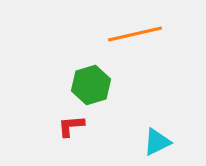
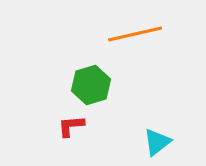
cyan triangle: rotated 12 degrees counterclockwise
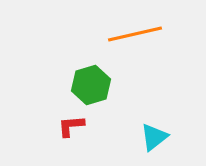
cyan triangle: moved 3 px left, 5 px up
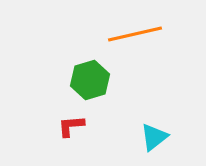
green hexagon: moved 1 px left, 5 px up
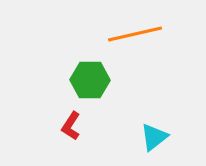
green hexagon: rotated 18 degrees clockwise
red L-shape: rotated 52 degrees counterclockwise
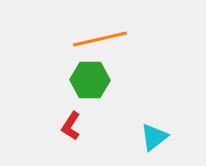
orange line: moved 35 px left, 5 px down
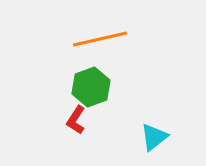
green hexagon: moved 1 px right, 7 px down; rotated 21 degrees counterclockwise
red L-shape: moved 5 px right, 6 px up
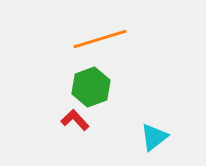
orange line: rotated 4 degrees counterclockwise
red L-shape: moved 1 px left; rotated 104 degrees clockwise
